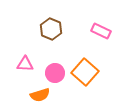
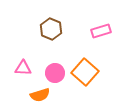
pink rectangle: rotated 42 degrees counterclockwise
pink triangle: moved 2 px left, 4 px down
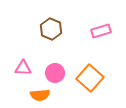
orange square: moved 5 px right, 6 px down
orange semicircle: rotated 12 degrees clockwise
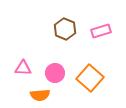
brown hexagon: moved 14 px right
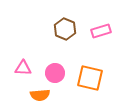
orange square: rotated 28 degrees counterclockwise
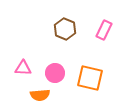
pink rectangle: moved 3 px right, 1 px up; rotated 48 degrees counterclockwise
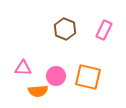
pink circle: moved 1 px right, 3 px down
orange square: moved 2 px left, 1 px up
orange semicircle: moved 2 px left, 4 px up
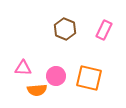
orange square: moved 1 px right, 1 px down
orange semicircle: moved 1 px left, 1 px up
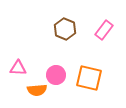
pink rectangle: rotated 12 degrees clockwise
pink triangle: moved 5 px left
pink circle: moved 1 px up
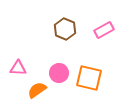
pink rectangle: rotated 24 degrees clockwise
pink circle: moved 3 px right, 2 px up
orange semicircle: rotated 150 degrees clockwise
